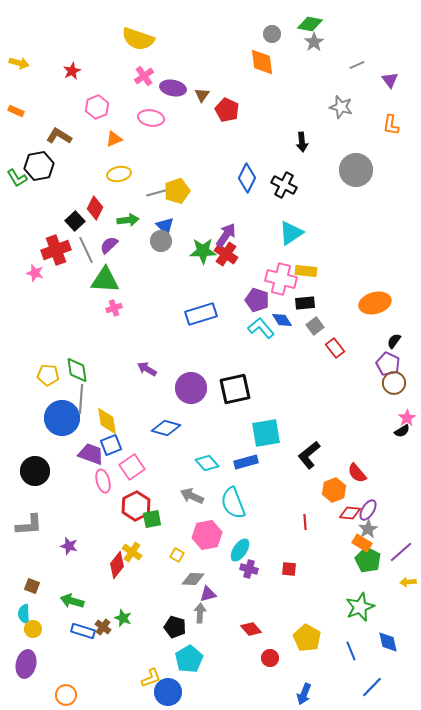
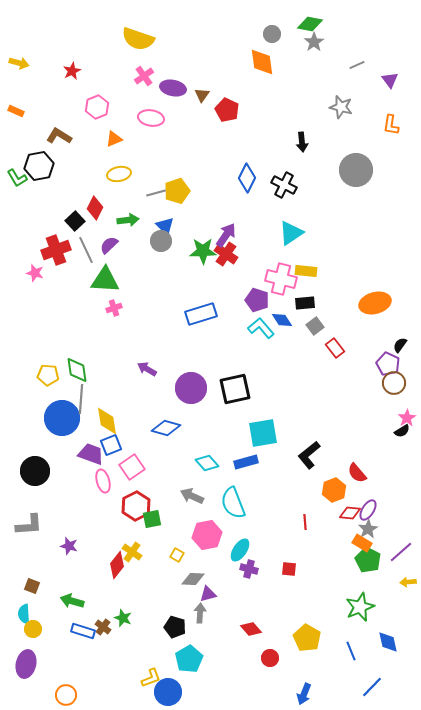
black semicircle at (394, 341): moved 6 px right, 4 px down
cyan square at (266, 433): moved 3 px left
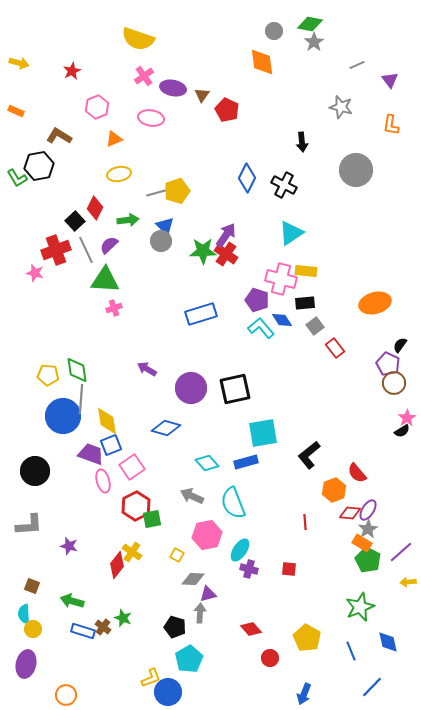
gray circle at (272, 34): moved 2 px right, 3 px up
blue circle at (62, 418): moved 1 px right, 2 px up
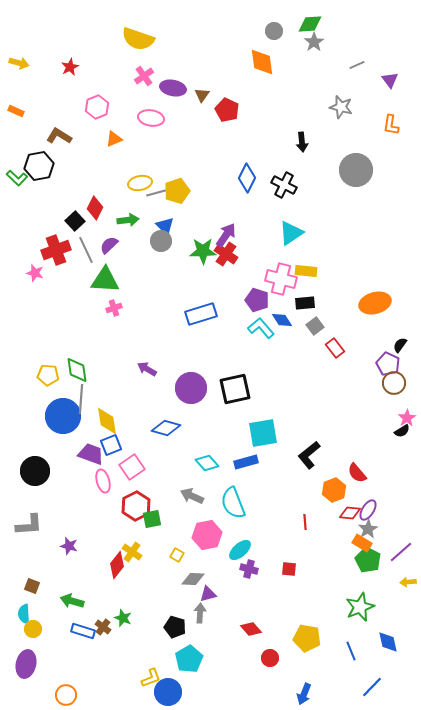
green diamond at (310, 24): rotated 15 degrees counterclockwise
red star at (72, 71): moved 2 px left, 4 px up
yellow ellipse at (119, 174): moved 21 px right, 9 px down
green L-shape at (17, 178): rotated 15 degrees counterclockwise
cyan ellipse at (240, 550): rotated 15 degrees clockwise
yellow pentagon at (307, 638): rotated 20 degrees counterclockwise
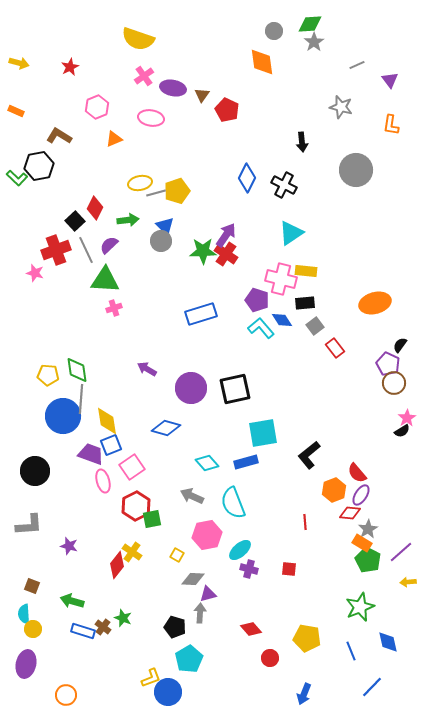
purple ellipse at (368, 510): moved 7 px left, 15 px up
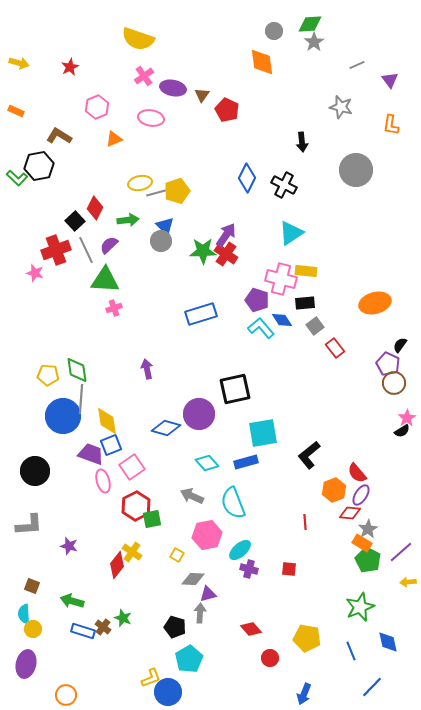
purple arrow at (147, 369): rotated 48 degrees clockwise
purple circle at (191, 388): moved 8 px right, 26 px down
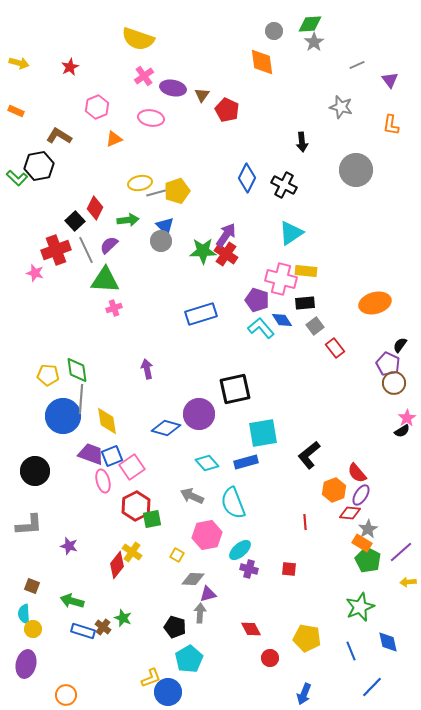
blue square at (111, 445): moved 1 px right, 11 px down
red diamond at (251, 629): rotated 15 degrees clockwise
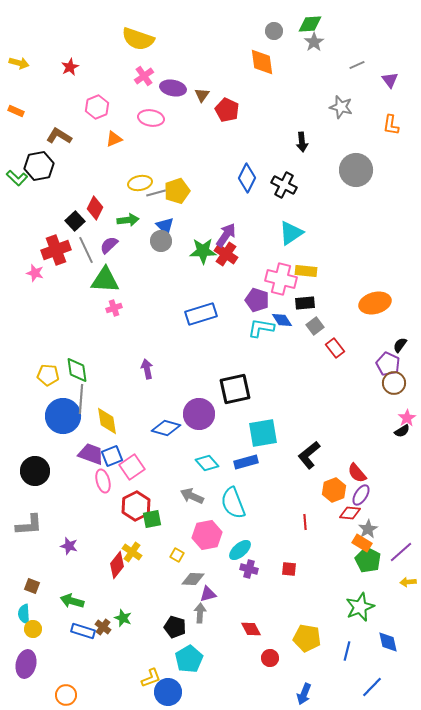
cyan L-shape at (261, 328): rotated 40 degrees counterclockwise
blue line at (351, 651): moved 4 px left; rotated 36 degrees clockwise
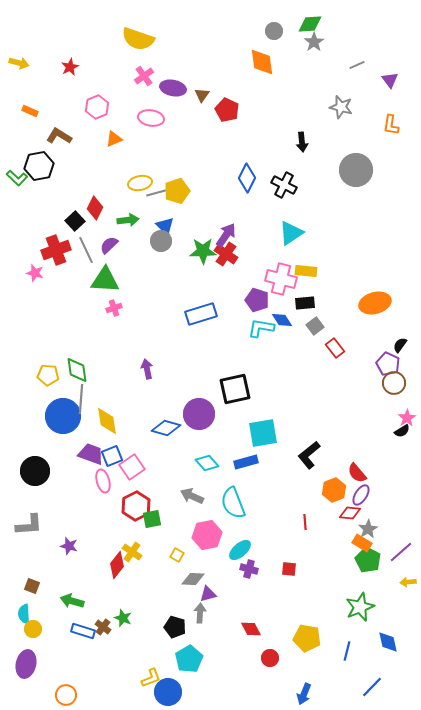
orange rectangle at (16, 111): moved 14 px right
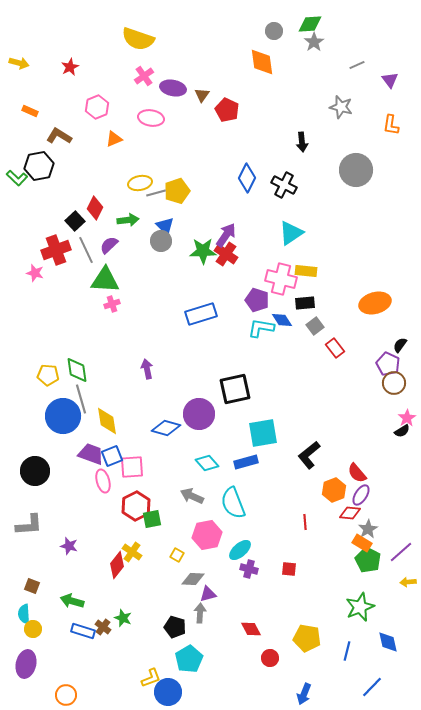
pink cross at (114, 308): moved 2 px left, 4 px up
gray line at (81, 399): rotated 20 degrees counterclockwise
pink square at (132, 467): rotated 30 degrees clockwise
